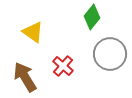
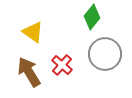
gray circle: moved 5 px left
red cross: moved 1 px left, 1 px up
brown arrow: moved 4 px right, 5 px up
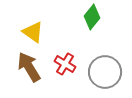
gray circle: moved 18 px down
red cross: moved 3 px right, 1 px up; rotated 10 degrees counterclockwise
brown arrow: moved 5 px up
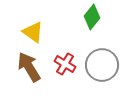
gray circle: moved 3 px left, 7 px up
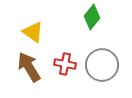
red cross: rotated 20 degrees counterclockwise
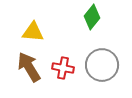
yellow triangle: rotated 30 degrees counterclockwise
red cross: moved 2 px left, 4 px down
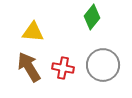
gray circle: moved 1 px right
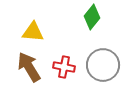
red cross: moved 1 px right, 1 px up
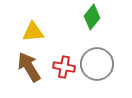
yellow triangle: rotated 10 degrees counterclockwise
gray circle: moved 6 px left, 1 px up
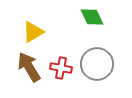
green diamond: rotated 65 degrees counterclockwise
yellow triangle: rotated 25 degrees counterclockwise
red cross: moved 3 px left, 1 px down
